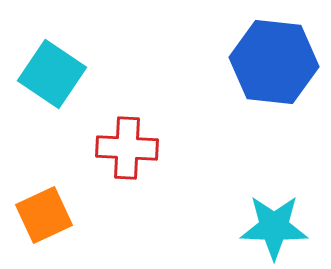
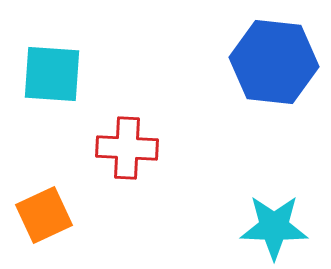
cyan square: rotated 30 degrees counterclockwise
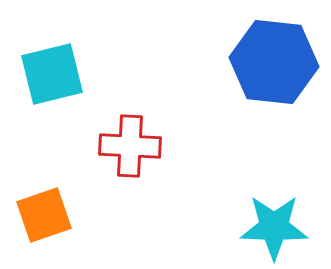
cyan square: rotated 18 degrees counterclockwise
red cross: moved 3 px right, 2 px up
orange square: rotated 6 degrees clockwise
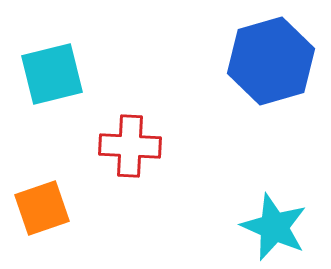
blue hexagon: moved 3 px left, 1 px up; rotated 22 degrees counterclockwise
orange square: moved 2 px left, 7 px up
cyan star: rotated 22 degrees clockwise
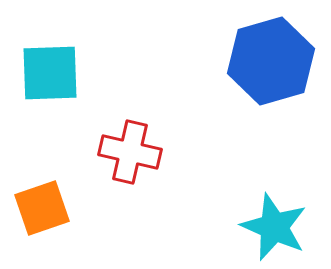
cyan square: moved 2 px left, 1 px up; rotated 12 degrees clockwise
red cross: moved 6 px down; rotated 10 degrees clockwise
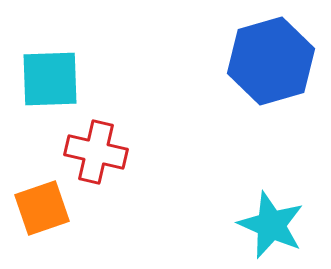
cyan square: moved 6 px down
red cross: moved 34 px left
cyan star: moved 3 px left, 2 px up
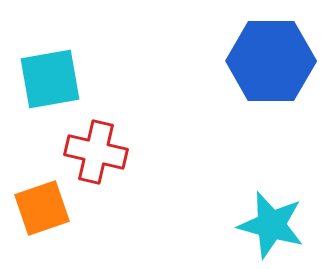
blue hexagon: rotated 16 degrees clockwise
cyan square: rotated 8 degrees counterclockwise
cyan star: rotated 8 degrees counterclockwise
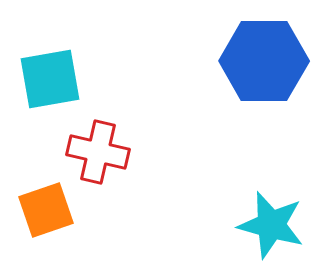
blue hexagon: moved 7 px left
red cross: moved 2 px right
orange square: moved 4 px right, 2 px down
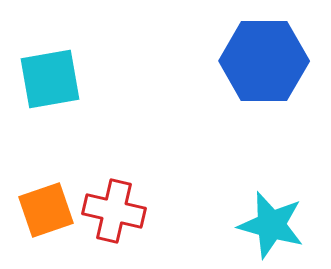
red cross: moved 16 px right, 59 px down
